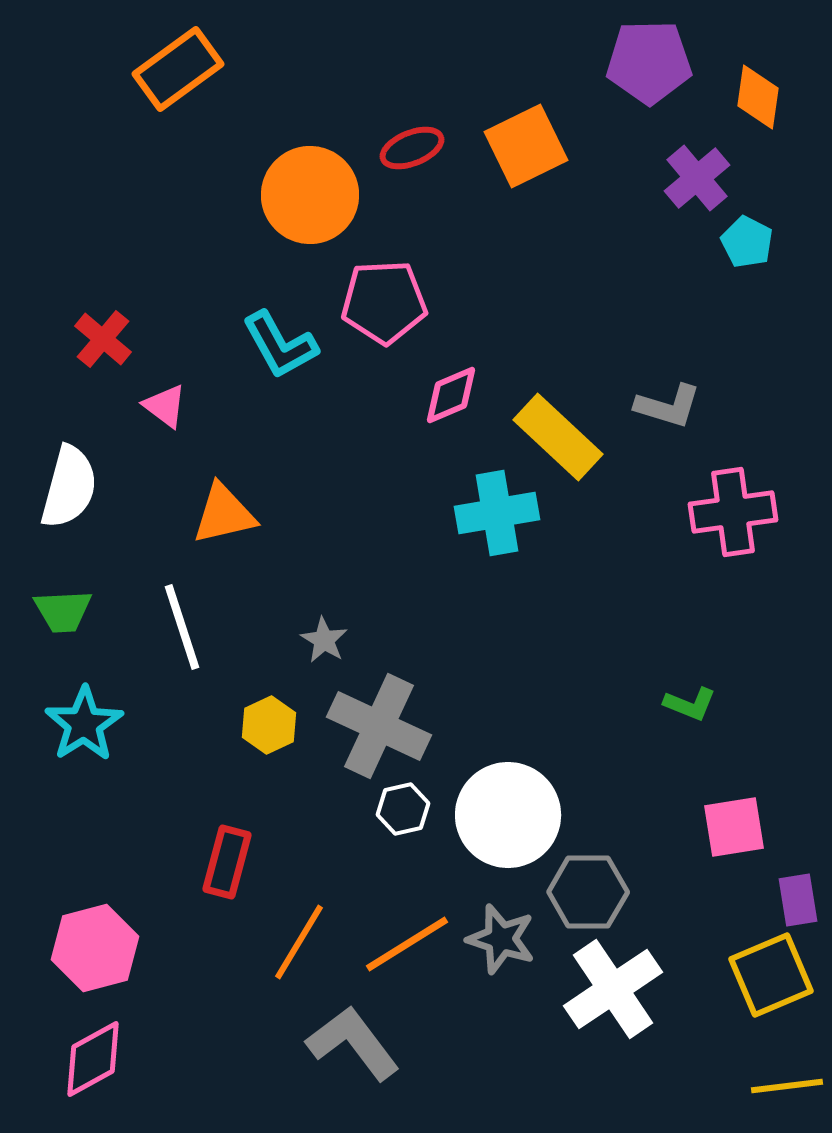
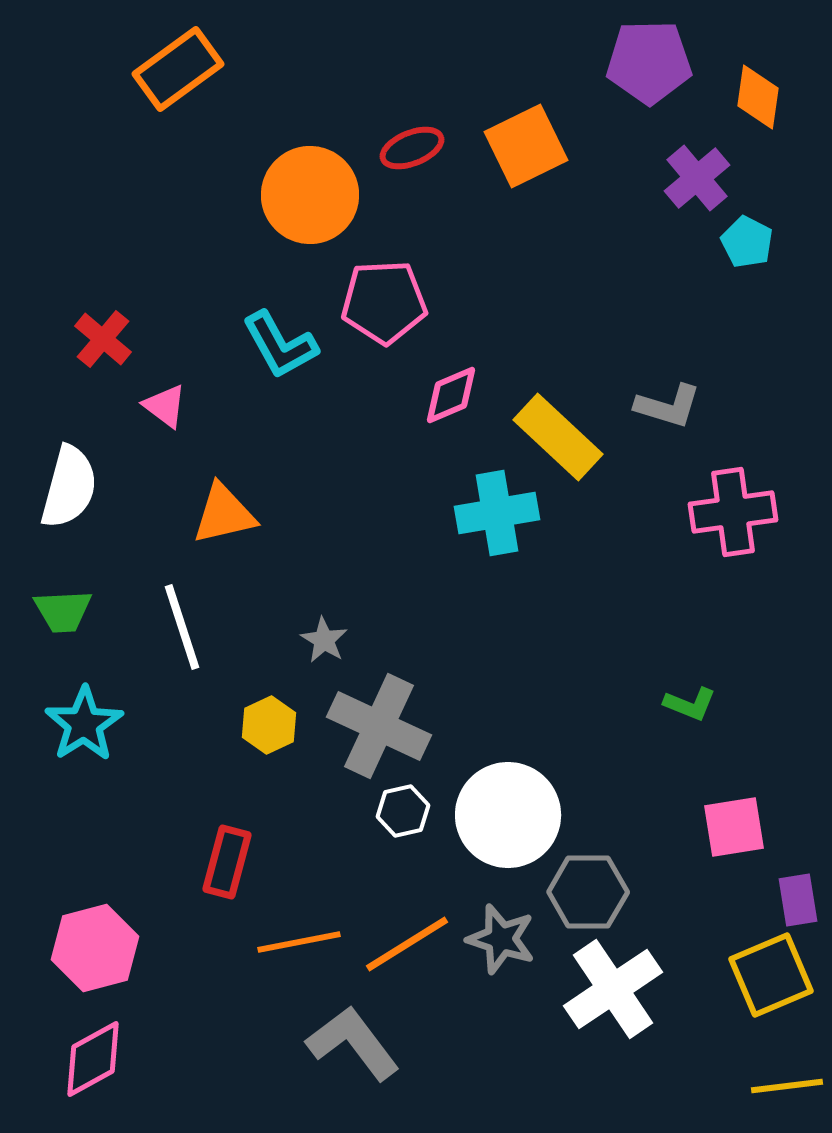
white hexagon at (403, 809): moved 2 px down
orange line at (299, 942): rotated 48 degrees clockwise
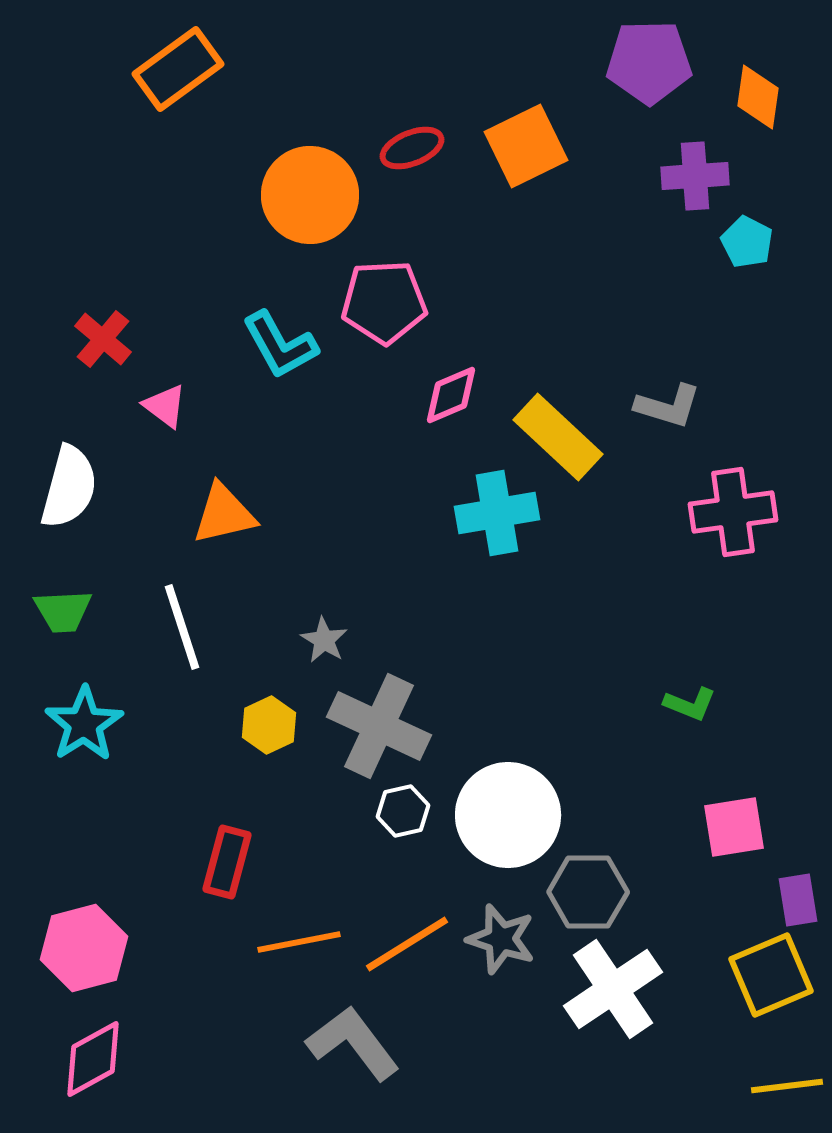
purple cross at (697, 178): moved 2 px left, 2 px up; rotated 36 degrees clockwise
pink hexagon at (95, 948): moved 11 px left
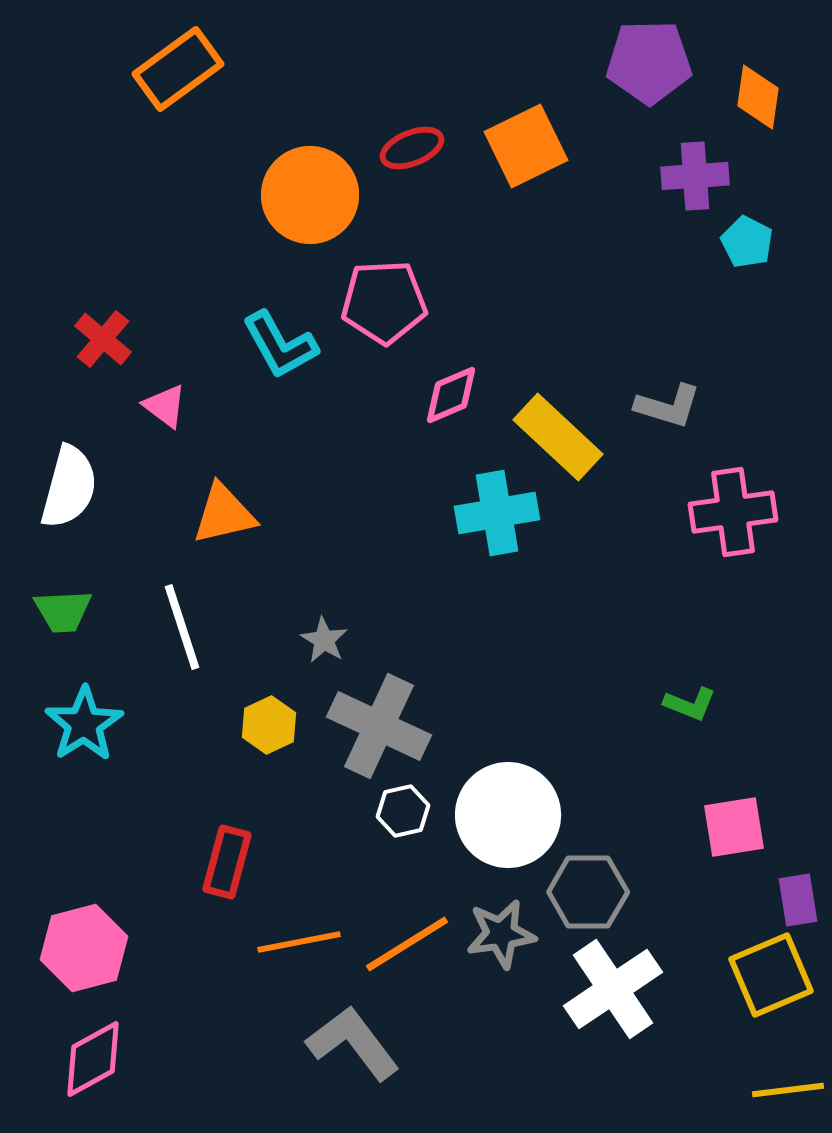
gray star at (501, 939): moved 5 px up; rotated 26 degrees counterclockwise
yellow line at (787, 1086): moved 1 px right, 4 px down
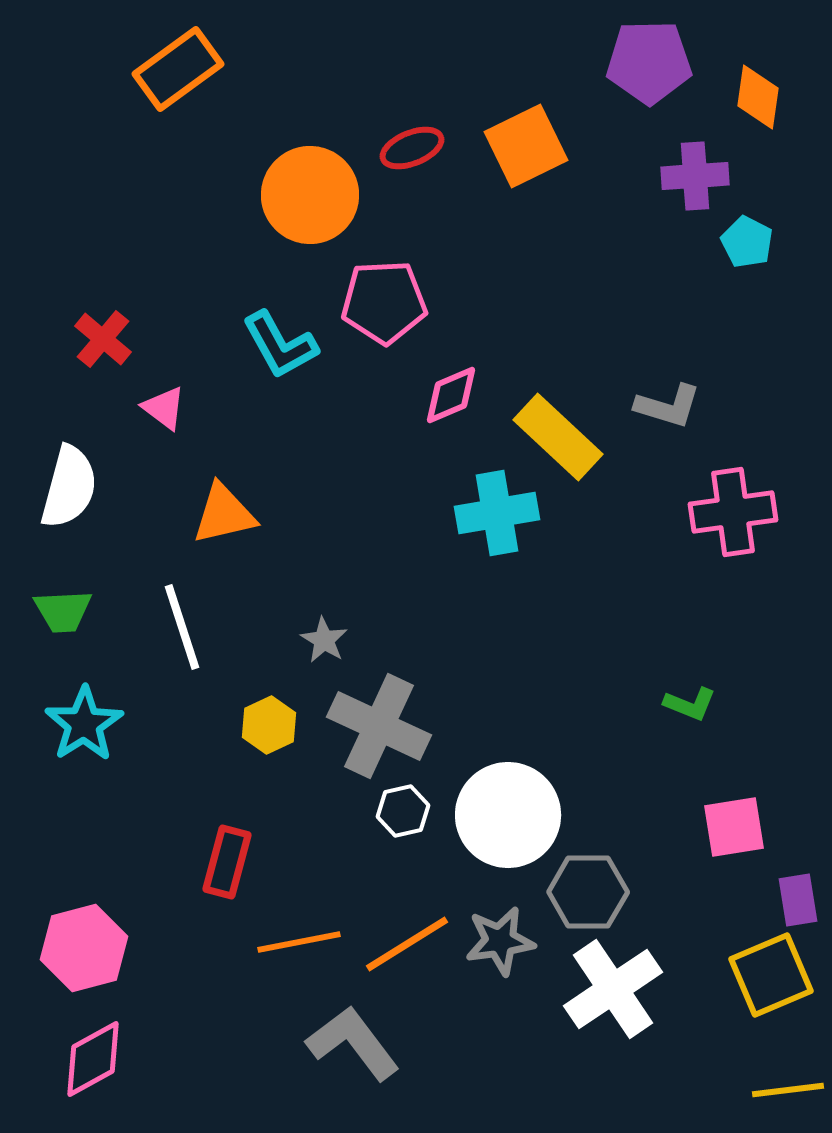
pink triangle at (165, 406): moved 1 px left, 2 px down
gray star at (501, 934): moved 1 px left, 7 px down
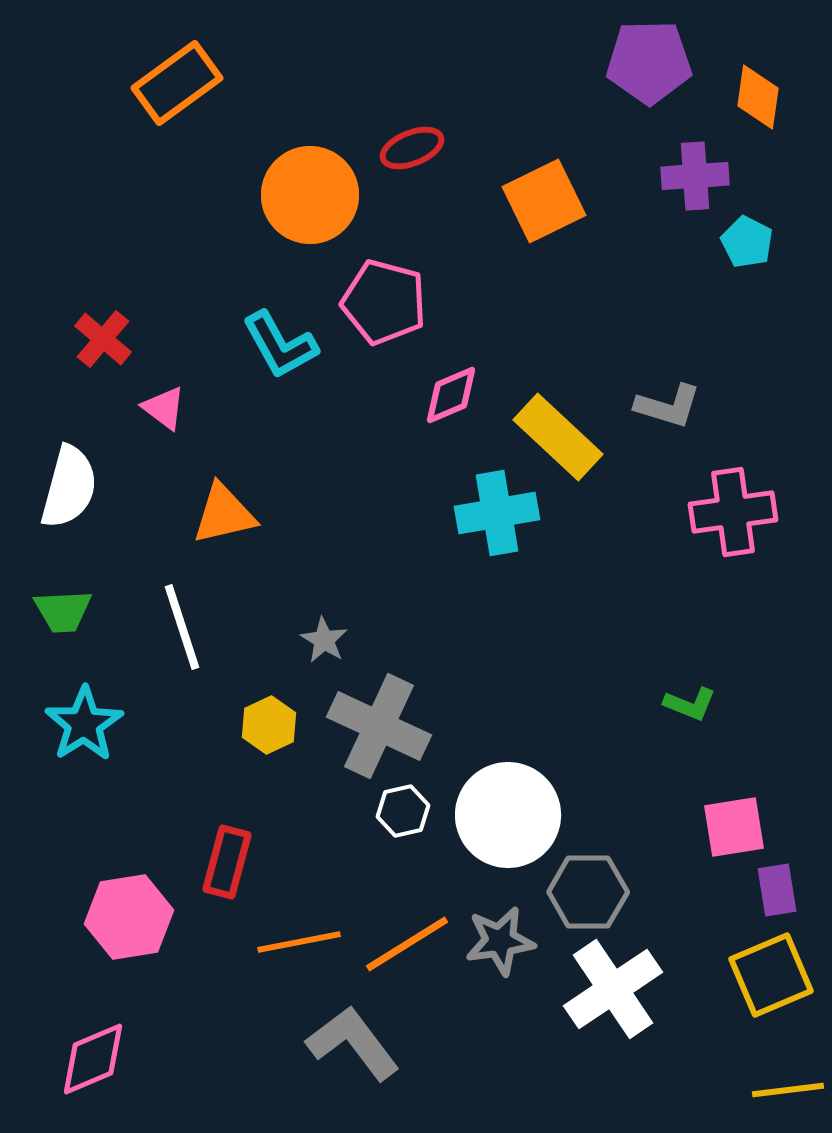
orange rectangle at (178, 69): moved 1 px left, 14 px down
orange square at (526, 146): moved 18 px right, 55 px down
pink pentagon at (384, 302): rotated 18 degrees clockwise
purple rectangle at (798, 900): moved 21 px left, 10 px up
pink hexagon at (84, 948): moved 45 px right, 31 px up; rotated 6 degrees clockwise
pink diamond at (93, 1059): rotated 6 degrees clockwise
